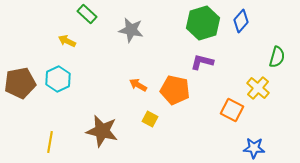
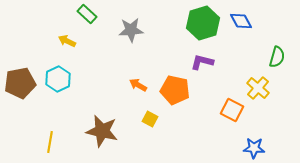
blue diamond: rotated 70 degrees counterclockwise
gray star: rotated 15 degrees counterclockwise
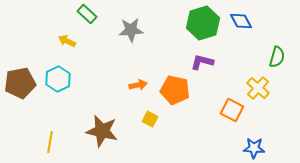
orange arrow: rotated 138 degrees clockwise
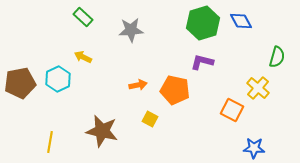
green rectangle: moved 4 px left, 3 px down
yellow arrow: moved 16 px right, 16 px down
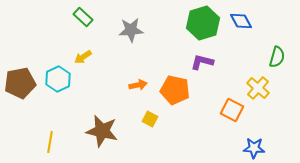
yellow arrow: rotated 60 degrees counterclockwise
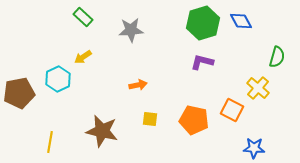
brown pentagon: moved 1 px left, 10 px down
orange pentagon: moved 19 px right, 30 px down
yellow square: rotated 21 degrees counterclockwise
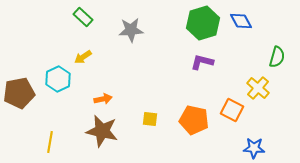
orange arrow: moved 35 px left, 14 px down
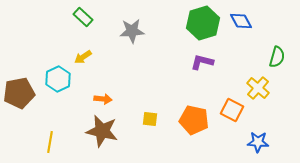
gray star: moved 1 px right, 1 px down
orange arrow: rotated 18 degrees clockwise
blue star: moved 4 px right, 6 px up
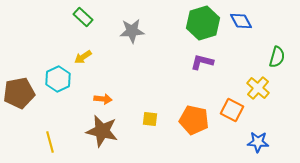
yellow line: rotated 25 degrees counterclockwise
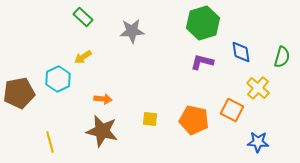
blue diamond: moved 31 px down; rotated 20 degrees clockwise
green semicircle: moved 5 px right
